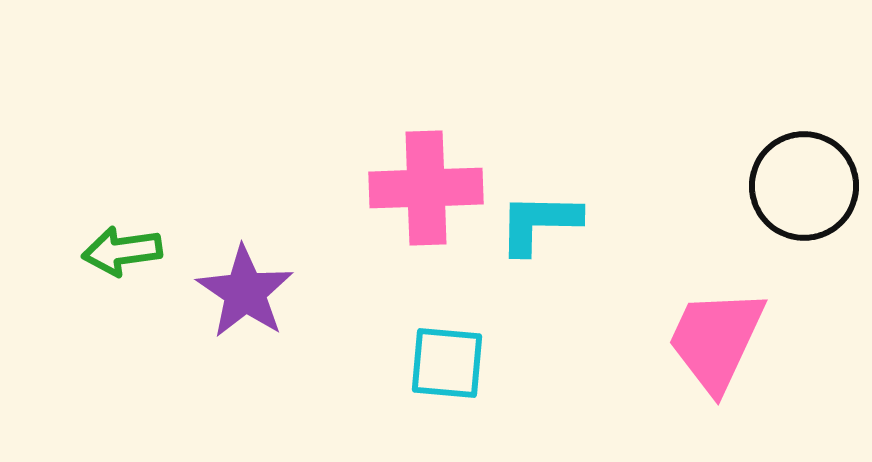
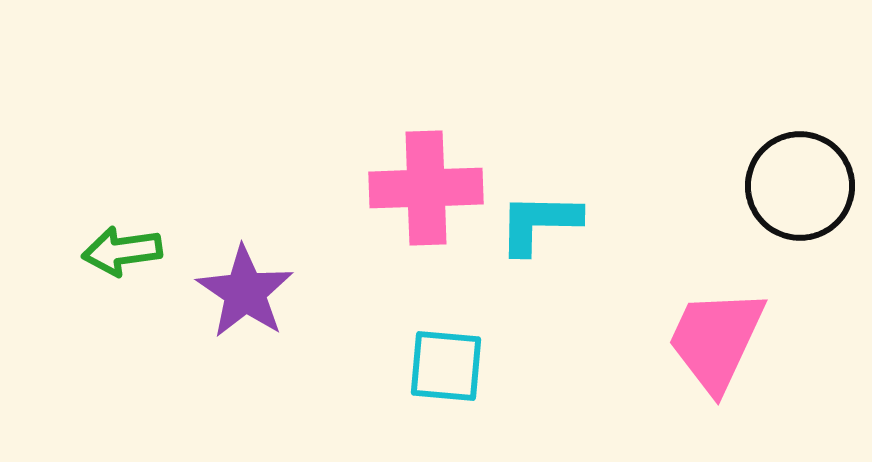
black circle: moved 4 px left
cyan square: moved 1 px left, 3 px down
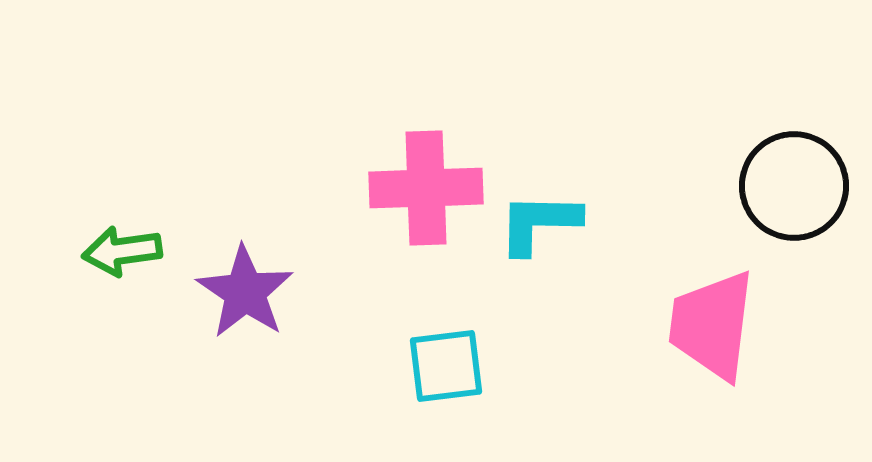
black circle: moved 6 px left
pink trapezoid: moved 4 px left, 15 px up; rotated 18 degrees counterclockwise
cyan square: rotated 12 degrees counterclockwise
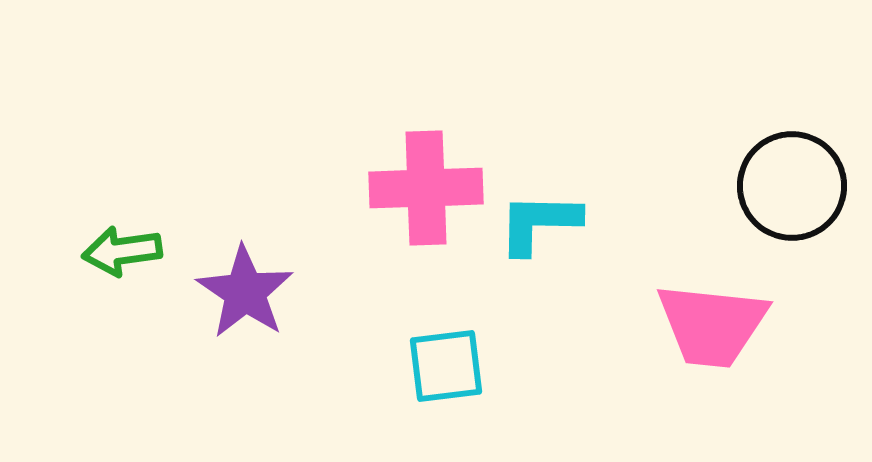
black circle: moved 2 px left
pink trapezoid: rotated 91 degrees counterclockwise
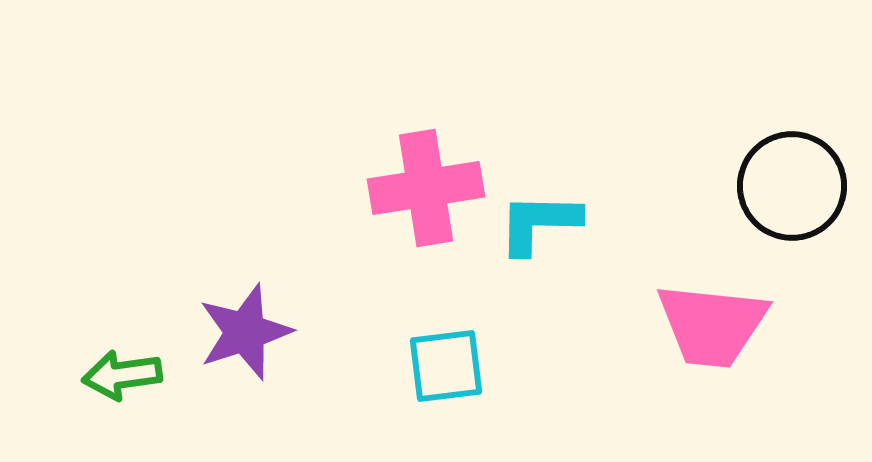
pink cross: rotated 7 degrees counterclockwise
green arrow: moved 124 px down
purple star: moved 40 px down; rotated 20 degrees clockwise
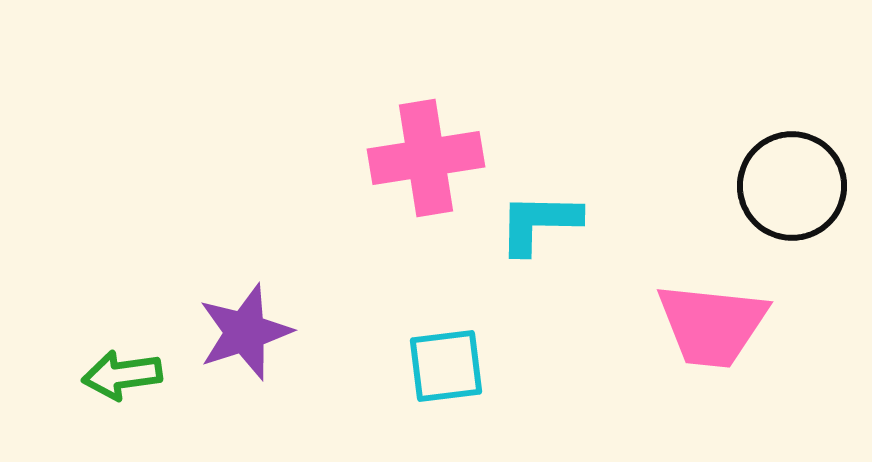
pink cross: moved 30 px up
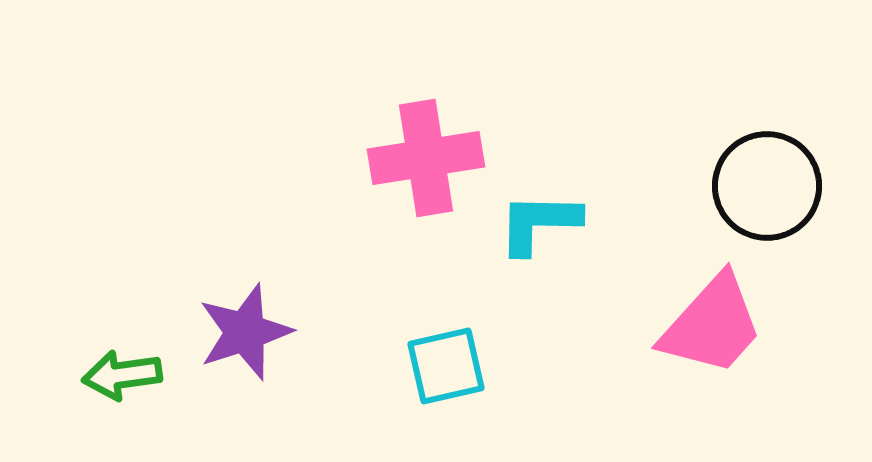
black circle: moved 25 px left
pink trapezoid: rotated 54 degrees counterclockwise
cyan square: rotated 6 degrees counterclockwise
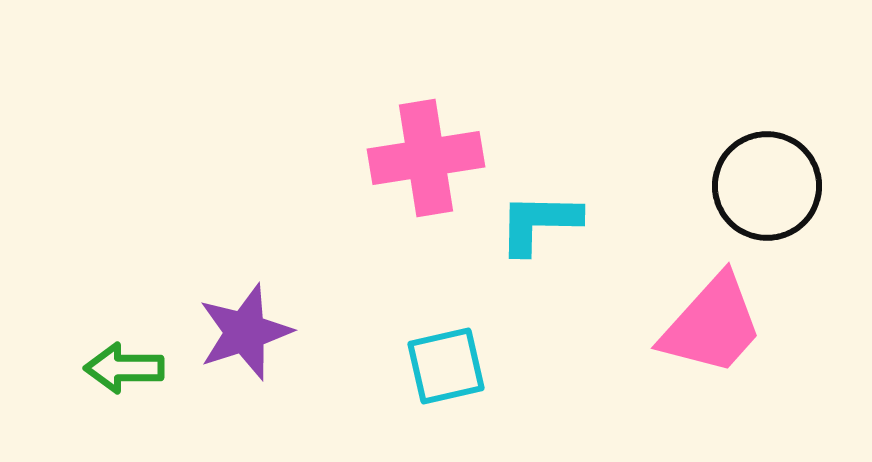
green arrow: moved 2 px right, 7 px up; rotated 8 degrees clockwise
